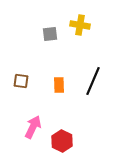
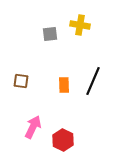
orange rectangle: moved 5 px right
red hexagon: moved 1 px right, 1 px up
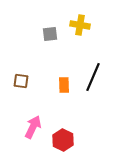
black line: moved 4 px up
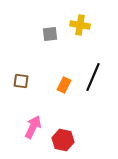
orange rectangle: rotated 28 degrees clockwise
red hexagon: rotated 15 degrees counterclockwise
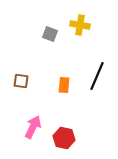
gray square: rotated 28 degrees clockwise
black line: moved 4 px right, 1 px up
orange rectangle: rotated 21 degrees counterclockwise
red hexagon: moved 1 px right, 2 px up
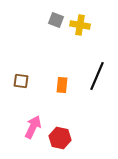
gray square: moved 6 px right, 14 px up
orange rectangle: moved 2 px left
red hexagon: moved 4 px left
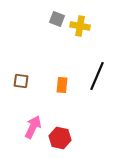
gray square: moved 1 px right, 1 px up
yellow cross: moved 1 px down
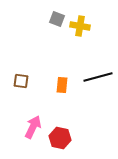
black line: moved 1 px right, 1 px down; rotated 52 degrees clockwise
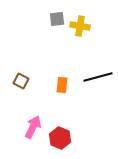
gray square: rotated 28 degrees counterclockwise
brown square: rotated 21 degrees clockwise
red hexagon: rotated 10 degrees clockwise
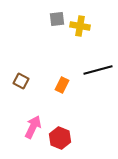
black line: moved 7 px up
orange rectangle: rotated 21 degrees clockwise
